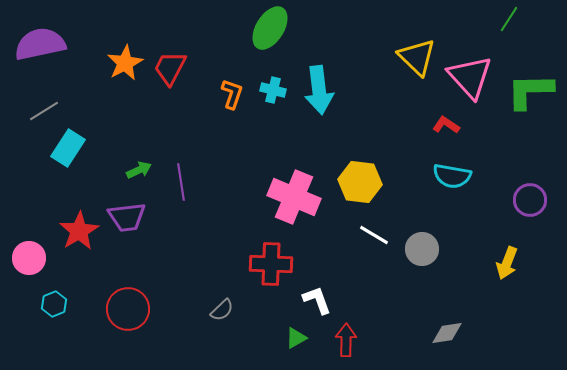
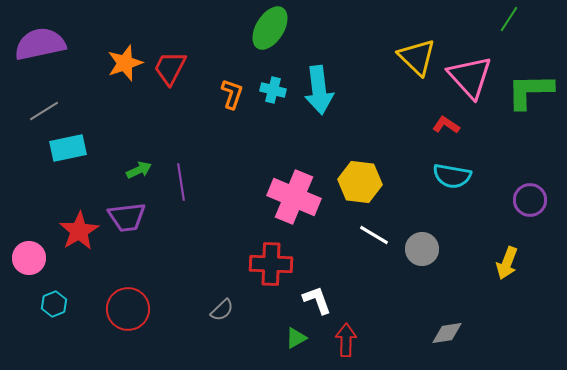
orange star: rotated 9 degrees clockwise
cyan rectangle: rotated 45 degrees clockwise
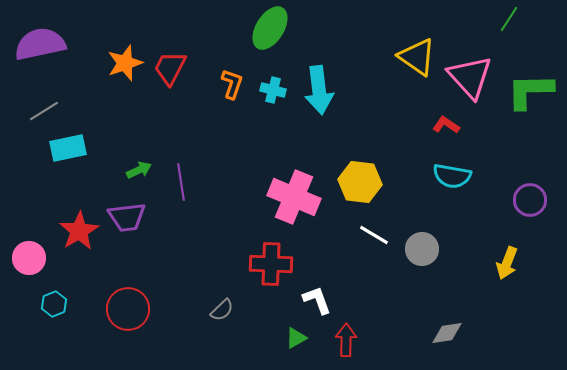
yellow triangle: rotated 9 degrees counterclockwise
orange L-shape: moved 10 px up
